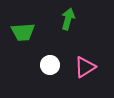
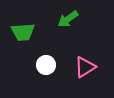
green arrow: rotated 140 degrees counterclockwise
white circle: moved 4 px left
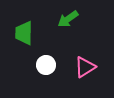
green trapezoid: moved 1 px right, 1 px down; rotated 95 degrees clockwise
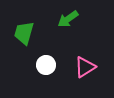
green trapezoid: rotated 15 degrees clockwise
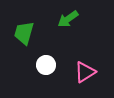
pink triangle: moved 5 px down
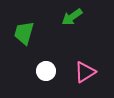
green arrow: moved 4 px right, 2 px up
white circle: moved 6 px down
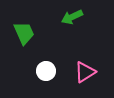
green arrow: rotated 10 degrees clockwise
green trapezoid: rotated 140 degrees clockwise
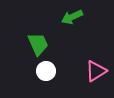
green trapezoid: moved 14 px right, 11 px down
pink triangle: moved 11 px right, 1 px up
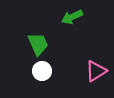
white circle: moved 4 px left
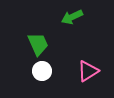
pink triangle: moved 8 px left
